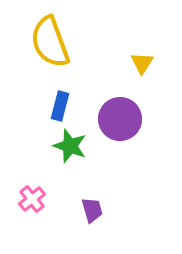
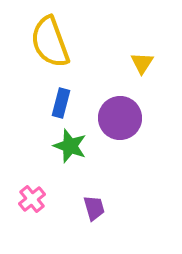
blue rectangle: moved 1 px right, 3 px up
purple circle: moved 1 px up
purple trapezoid: moved 2 px right, 2 px up
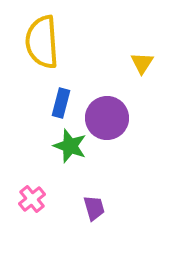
yellow semicircle: moved 8 px left; rotated 16 degrees clockwise
purple circle: moved 13 px left
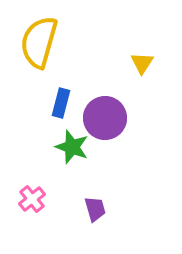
yellow semicircle: moved 3 px left; rotated 20 degrees clockwise
purple circle: moved 2 px left
green star: moved 2 px right, 1 px down
purple trapezoid: moved 1 px right, 1 px down
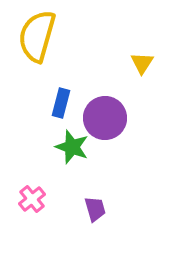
yellow semicircle: moved 2 px left, 6 px up
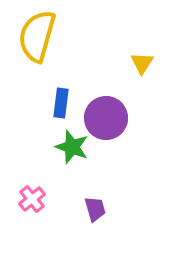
blue rectangle: rotated 8 degrees counterclockwise
purple circle: moved 1 px right
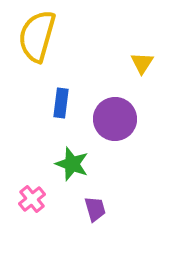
purple circle: moved 9 px right, 1 px down
green star: moved 17 px down
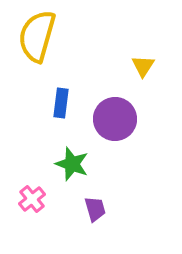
yellow triangle: moved 1 px right, 3 px down
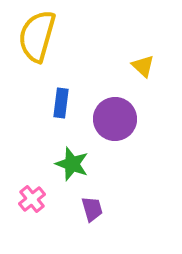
yellow triangle: rotated 20 degrees counterclockwise
purple trapezoid: moved 3 px left
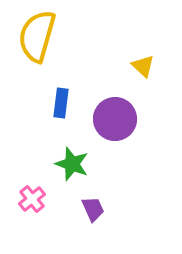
purple trapezoid: moved 1 px right; rotated 8 degrees counterclockwise
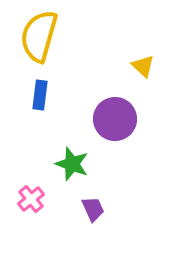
yellow semicircle: moved 2 px right
blue rectangle: moved 21 px left, 8 px up
pink cross: moved 1 px left
